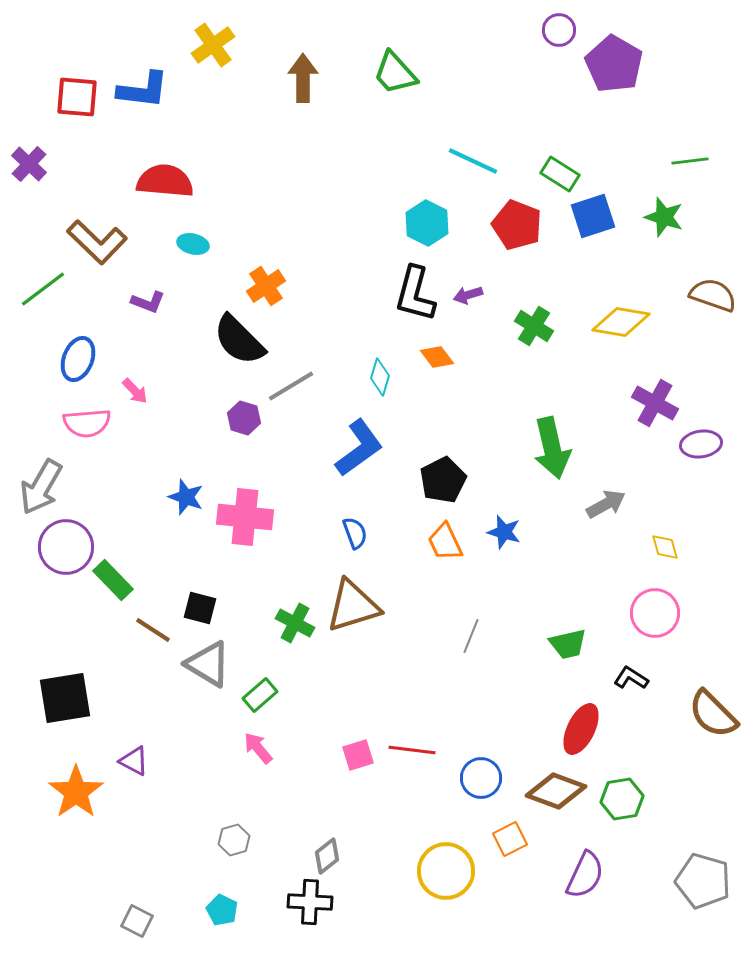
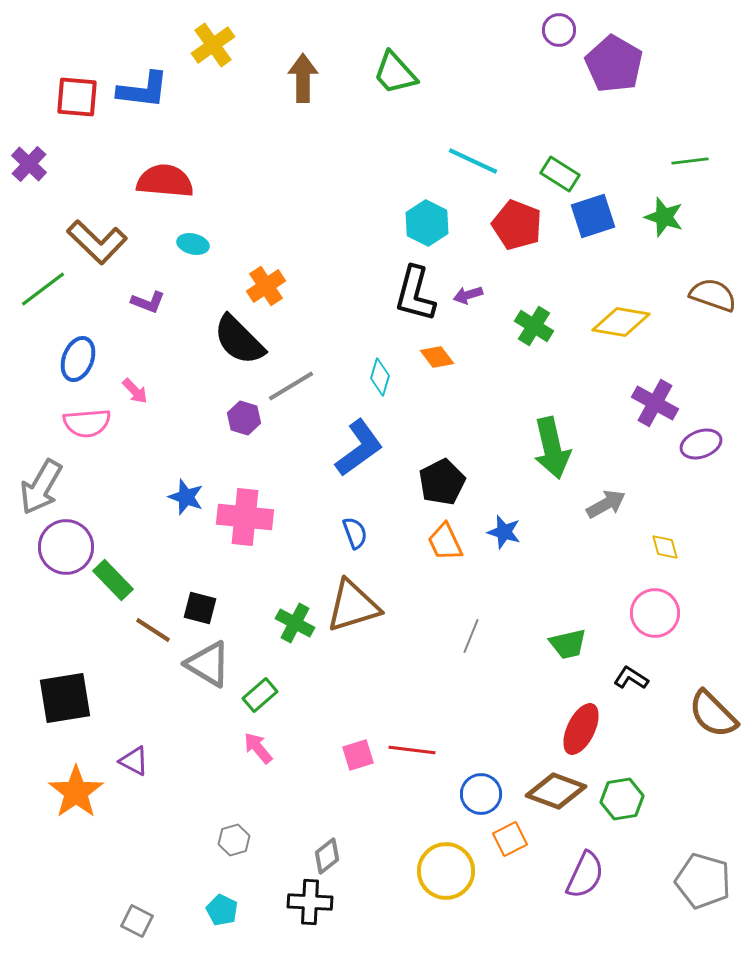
purple ellipse at (701, 444): rotated 12 degrees counterclockwise
black pentagon at (443, 480): moved 1 px left, 2 px down
blue circle at (481, 778): moved 16 px down
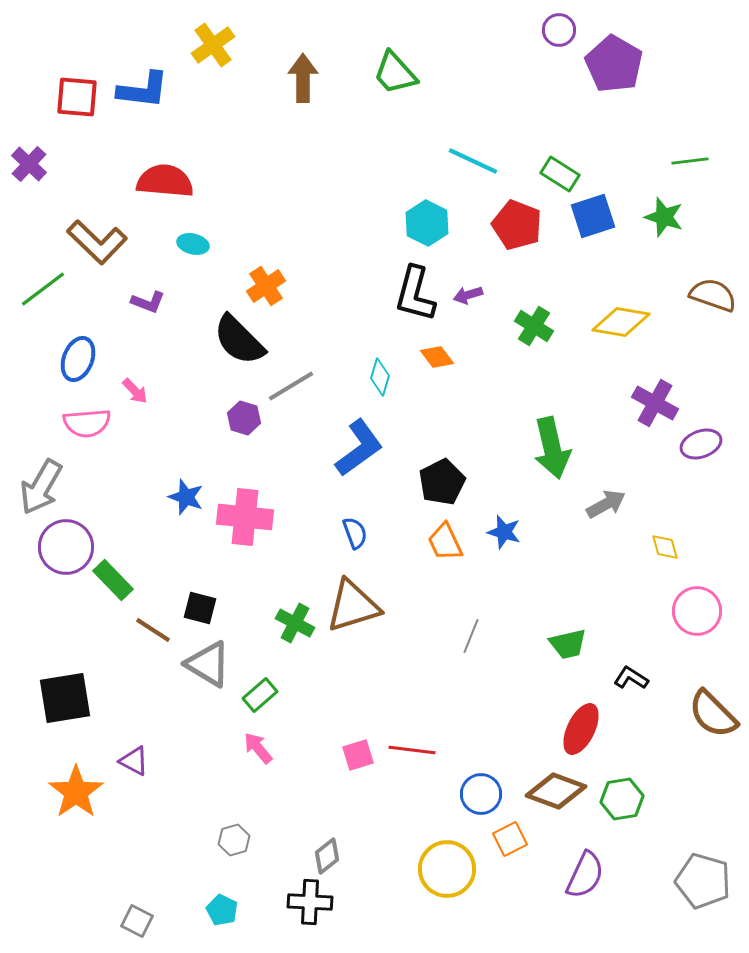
pink circle at (655, 613): moved 42 px right, 2 px up
yellow circle at (446, 871): moved 1 px right, 2 px up
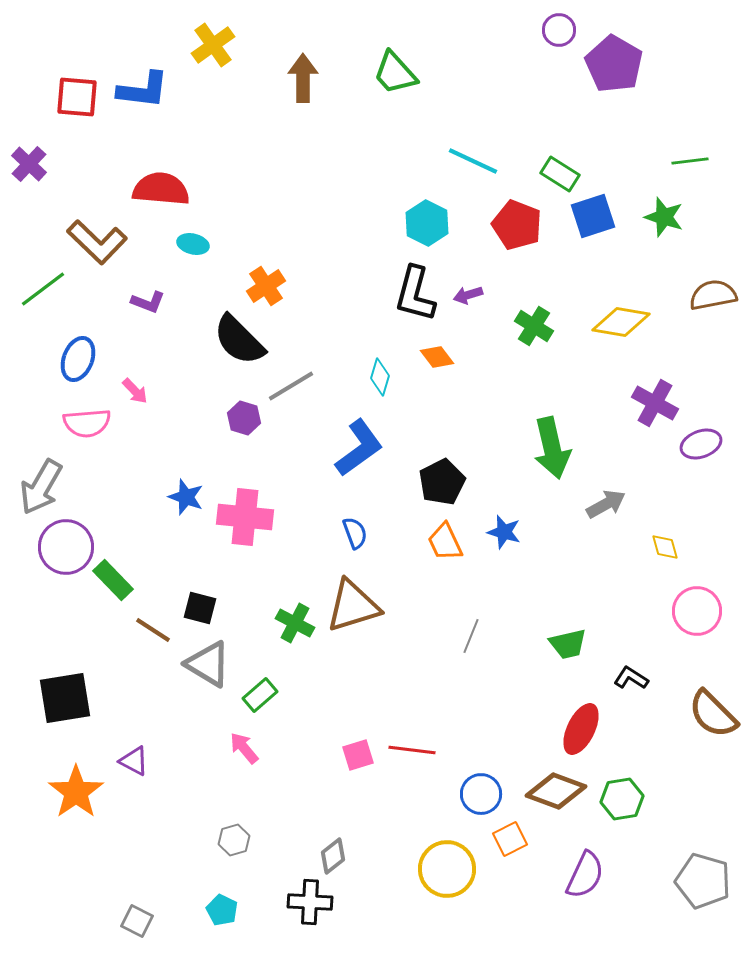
red semicircle at (165, 181): moved 4 px left, 8 px down
brown semicircle at (713, 295): rotated 30 degrees counterclockwise
pink arrow at (258, 748): moved 14 px left
gray diamond at (327, 856): moved 6 px right
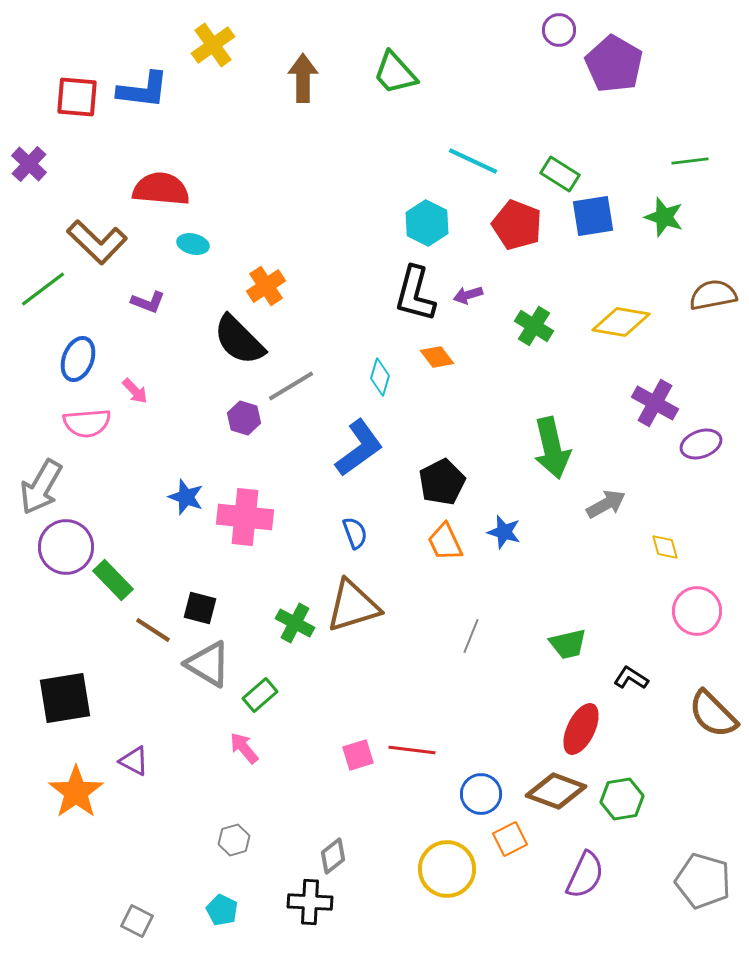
blue square at (593, 216): rotated 9 degrees clockwise
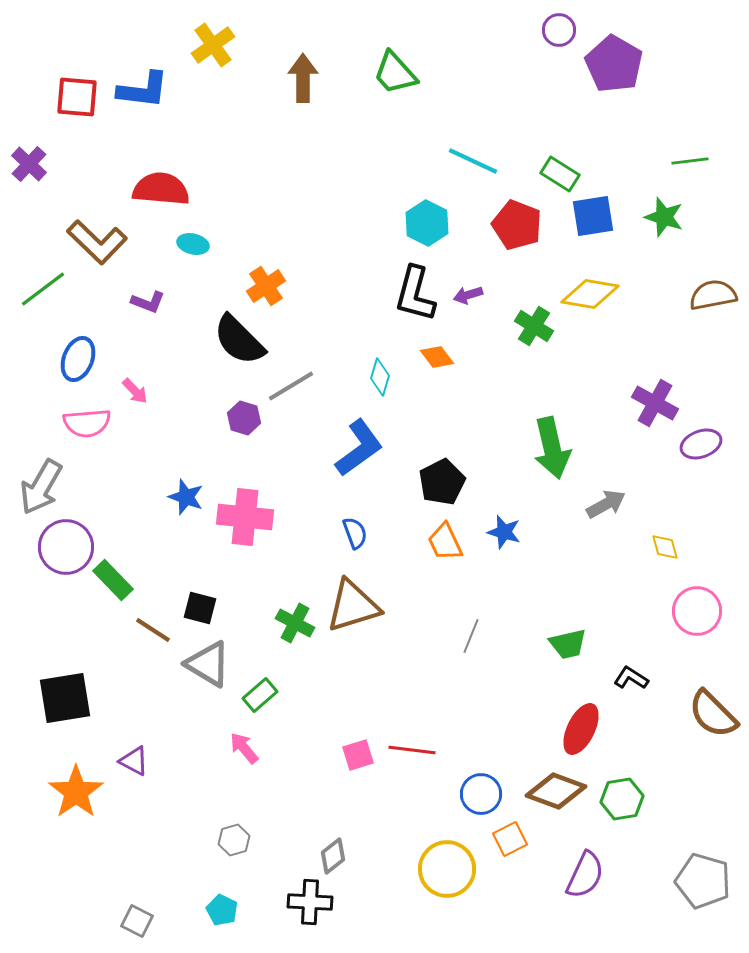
yellow diamond at (621, 322): moved 31 px left, 28 px up
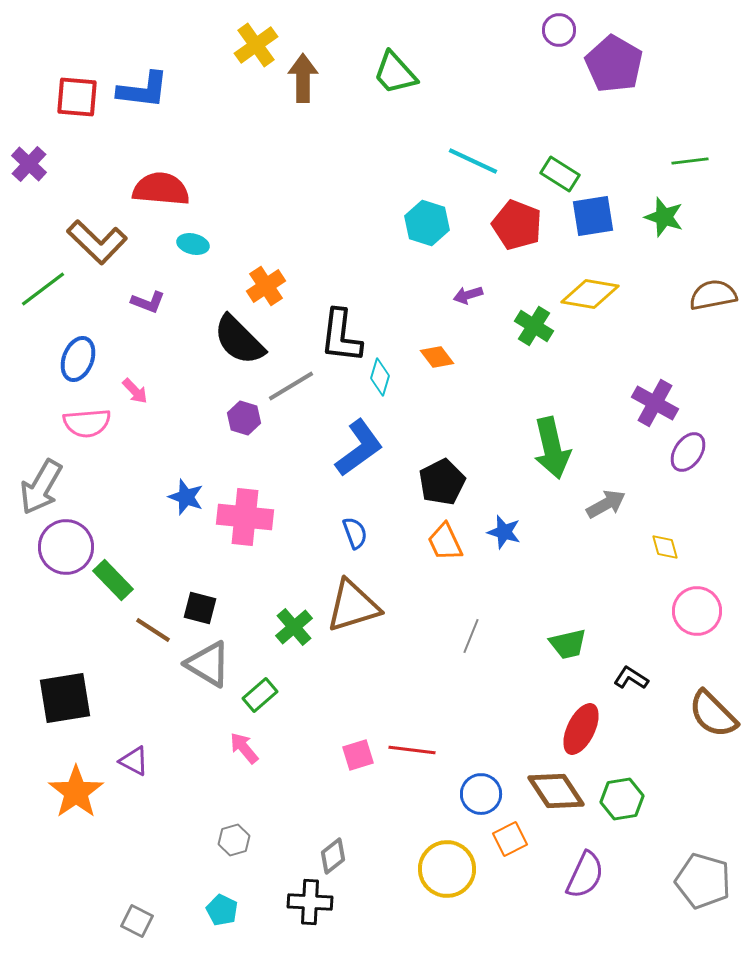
yellow cross at (213, 45): moved 43 px right
cyan hexagon at (427, 223): rotated 9 degrees counterclockwise
black L-shape at (415, 294): moved 74 px left, 42 px down; rotated 8 degrees counterclockwise
purple ellipse at (701, 444): moved 13 px left, 8 px down; rotated 36 degrees counterclockwise
green cross at (295, 623): moved 1 px left, 4 px down; rotated 21 degrees clockwise
brown diamond at (556, 791): rotated 36 degrees clockwise
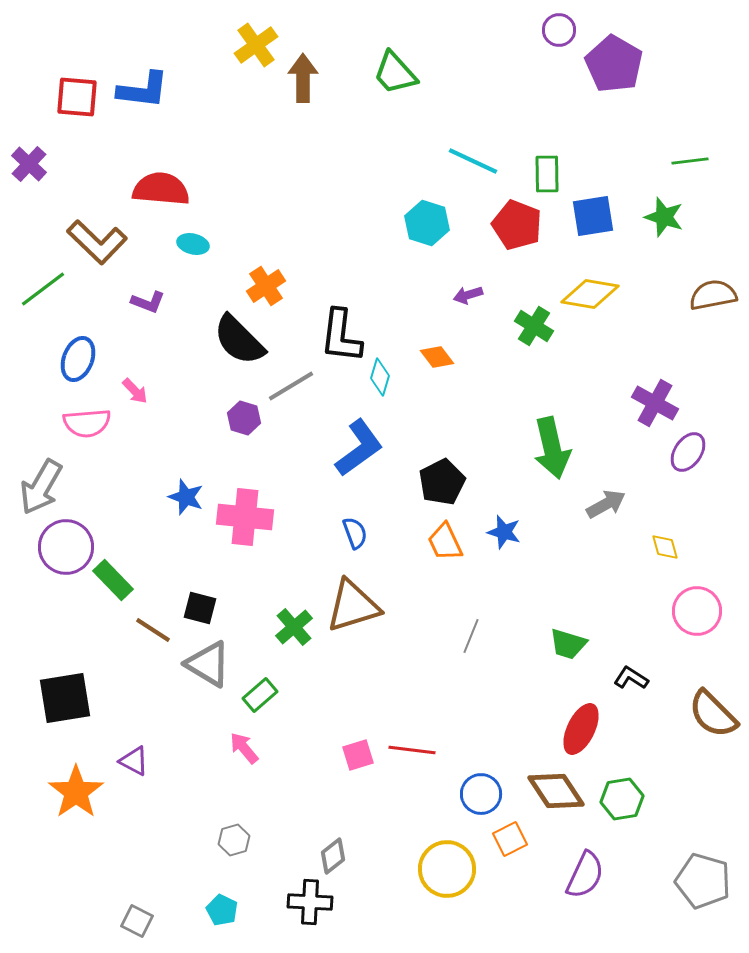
green rectangle at (560, 174): moved 13 px left; rotated 57 degrees clockwise
green trapezoid at (568, 644): rotated 30 degrees clockwise
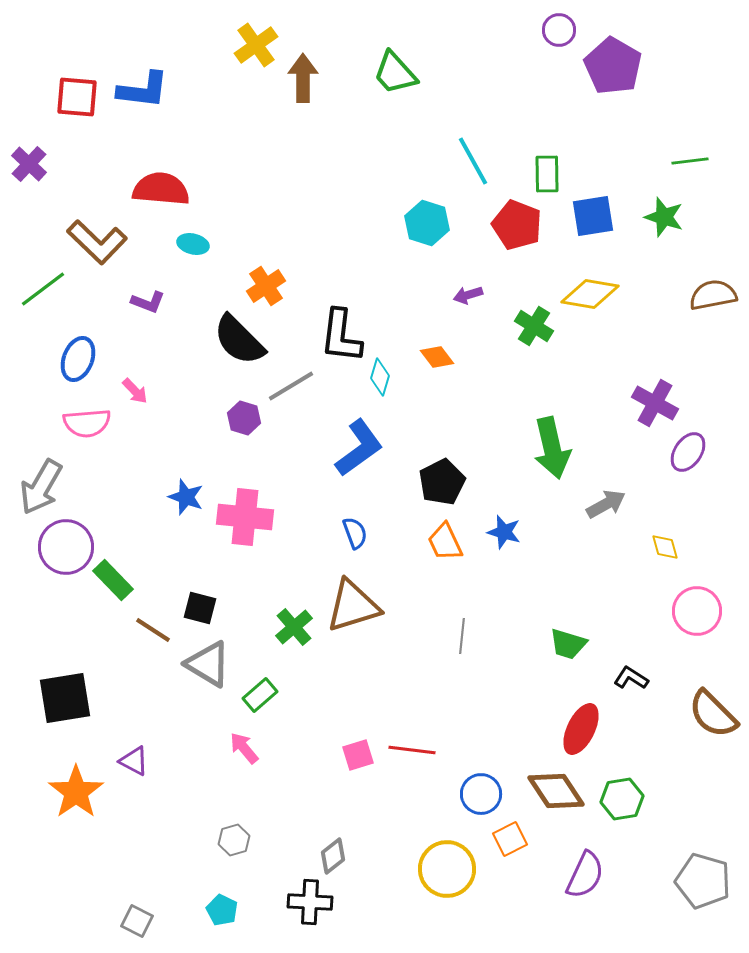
purple pentagon at (614, 64): moved 1 px left, 2 px down
cyan line at (473, 161): rotated 36 degrees clockwise
gray line at (471, 636): moved 9 px left; rotated 16 degrees counterclockwise
